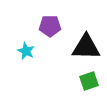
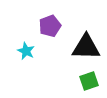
purple pentagon: rotated 20 degrees counterclockwise
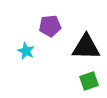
purple pentagon: rotated 15 degrees clockwise
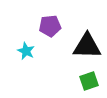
black triangle: moved 1 px right, 1 px up
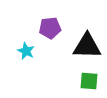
purple pentagon: moved 2 px down
green square: rotated 24 degrees clockwise
